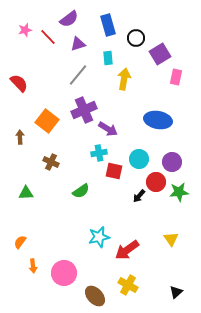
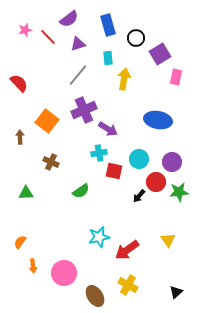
yellow triangle: moved 3 px left, 1 px down
brown ellipse: rotated 10 degrees clockwise
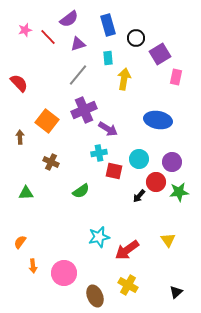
brown ellipse: rotated 10 degrees clockwise
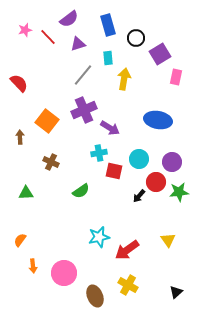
gray line: moved 5 px right
purple arrow: moved 2 px right, 1 px up
orange semicircle: moved 2 px up
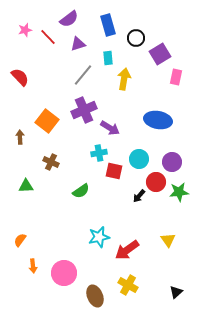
red semicircle: moved 1 px right, 6 px up
green triangle: moved 7 px up
